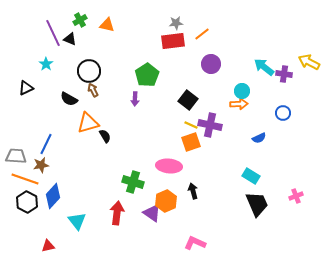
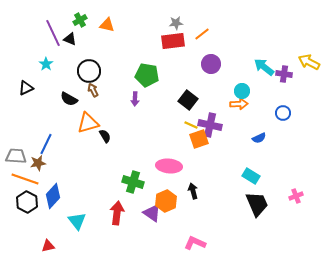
green pentagon at (147, 75): rotated 30 degrees counterclockwise
orange square at (191, 142): moved 8 px right, 3 px up
brown star at (41, 165): moved 3 px left, 2 px up
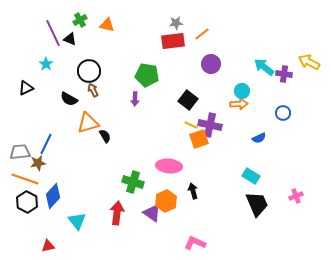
gray trapezoid at (16, 156): moved 4 px right, 4 px up; rotated 10 degrees counterclockwise
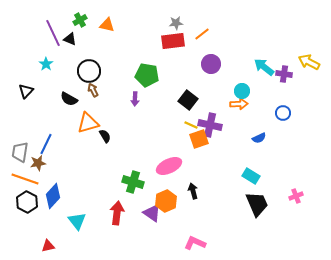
black triangle at (26, 88): moved 3 px down; rotated 21 degrees counterclockwise
gray trapezoid at (20, 152): rotated 75 degrees counterclockwise
pink ellipse at (169, 166): rotated 30 degrees counterclockwise
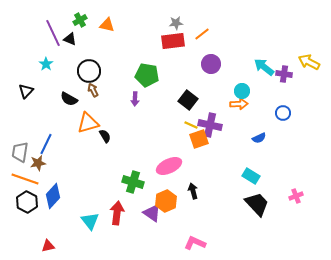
black trapezoid at (257, 204): rotated 20 degrees counterclockwise
cyan triangle at (77, 221): moved 13 px right
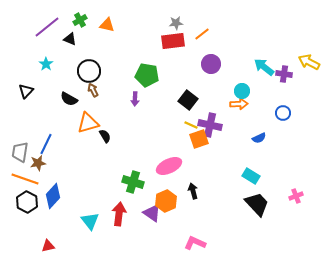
purple line at (53, 33): moved 6 px left, 6 px up; rotated 76 degrees clockwise
red arrow at (117, 213): moved 2 px right, 1 px down
